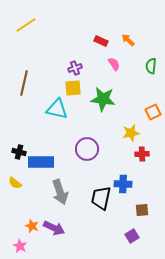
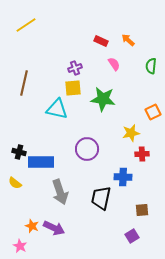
blue cross: moved 7 px up
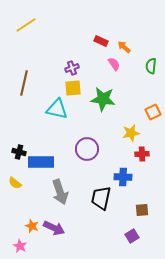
orange arrow: moved 4 px left, 7 px down
purple cross: moved 3 px left
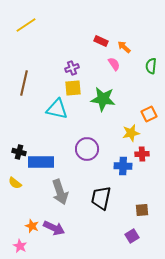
orange square: moved 4 px left, 2 px down
blue cross: moved 11 px up
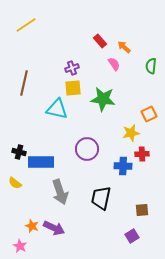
red rectangle: moved 1 px left; rotated 24 degrees clockwise
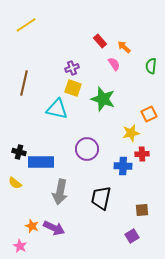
yellow square: rotated 24 degrees clockwise
green star: rotated 10 degrees clockwise
gray arrow: rotated 30 degrees clockwise
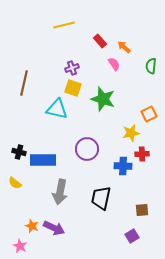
yellow line: moved 38 px right; rotated 20 degrees clockwise
blue rectangle: moved 2 px right, 2 px up
